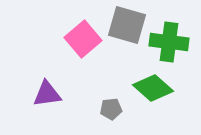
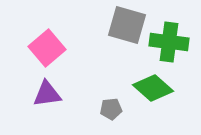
pink square: moved 36 px left, 9 px down
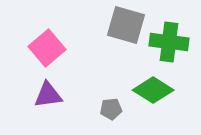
gray square: moved 1 px left
green diamond: moved 2 px down; rotated 9 degrees counterclockwise
purple triangle: moved 1 px right, 1 px down
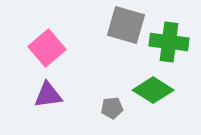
gray pentagon: moved 1 px right, 1 px up
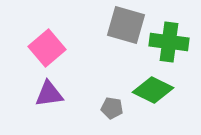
green diamond: rotated 6 degrees counterclockwise
purple triangle: moved 1 px right, 1 px up
gray pentagon: rotated 15 degrees clockwise
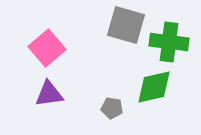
green diamond: moved 1 px right, 3 px up; rotated 39 degrees counterclockwise
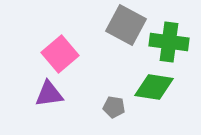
gray square: rotated 12 degrees clockwise
pink square: moved 13 px right, 6 px down
green diamond: rotated 21 degrees clockwise
gray pentagon: moved 2 px right, 1 px up
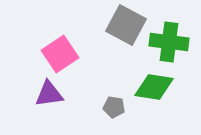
pink square: rotated 6 degrees clockwise
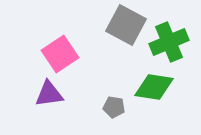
green cross: rotated 30 degrees counterclockwise
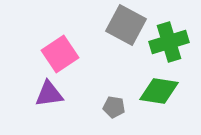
green cross: rotated 6 degrees clockwise
green diamond: moved 5 px right, 4 px down
